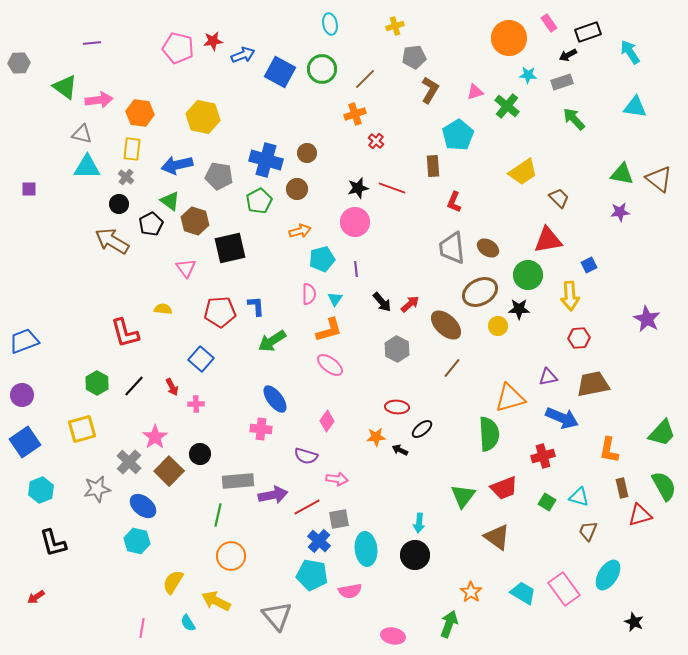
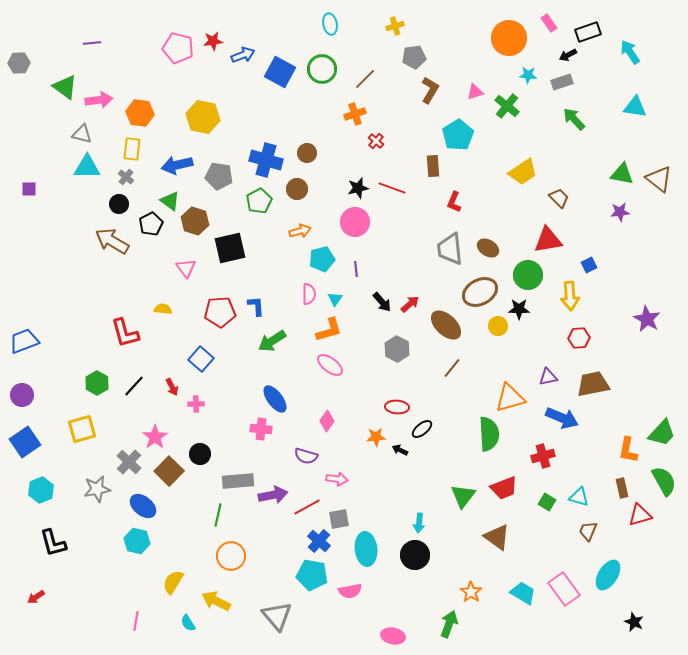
gray trapezoid at (452, 248): moved 2 px left, 1 px down
orange L-shape at (609, 450): moved 19 px right
green semicircle at (664, 486): moved 5 px up
pink line at (142, 628): moved 6 px left, 7 px up
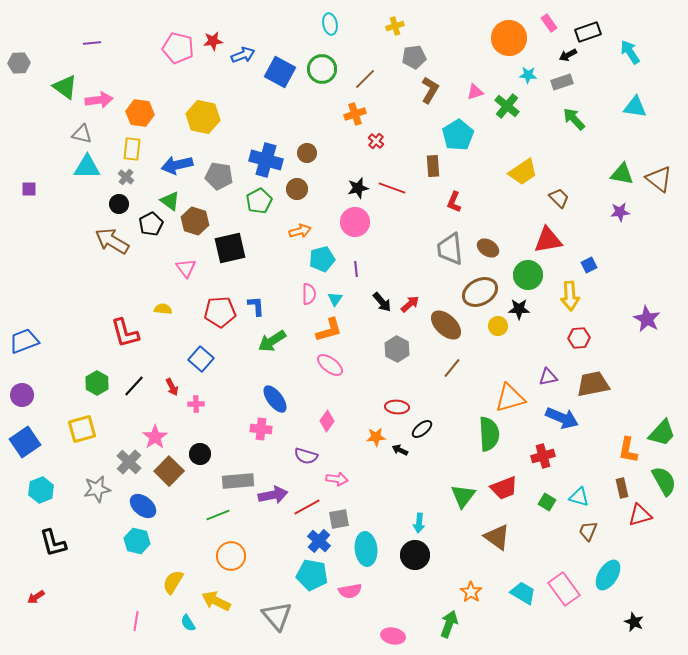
green line at (218, 515): rotated 55 degrees clockwise
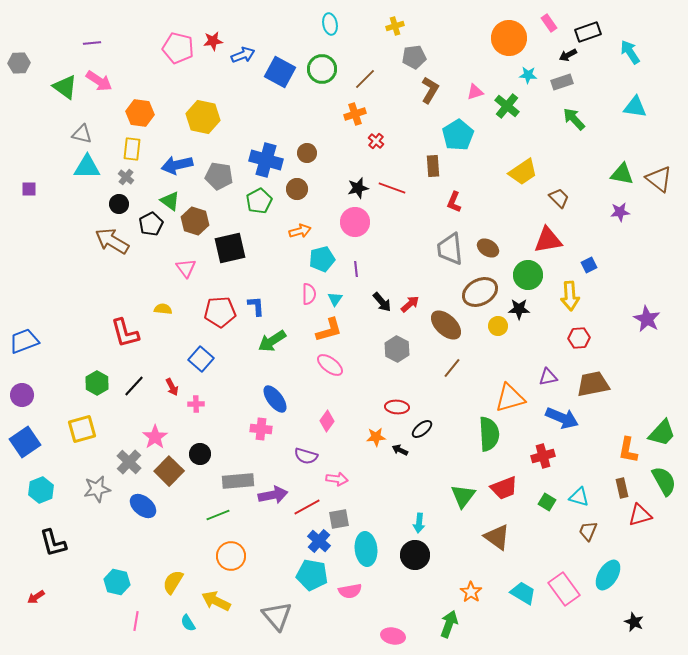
pink arrow at (99, 100): moved 19 px up; rotated 40 degrees clockwise
cyan hexagon at (137, 541): moved 20 px left, 41 px down
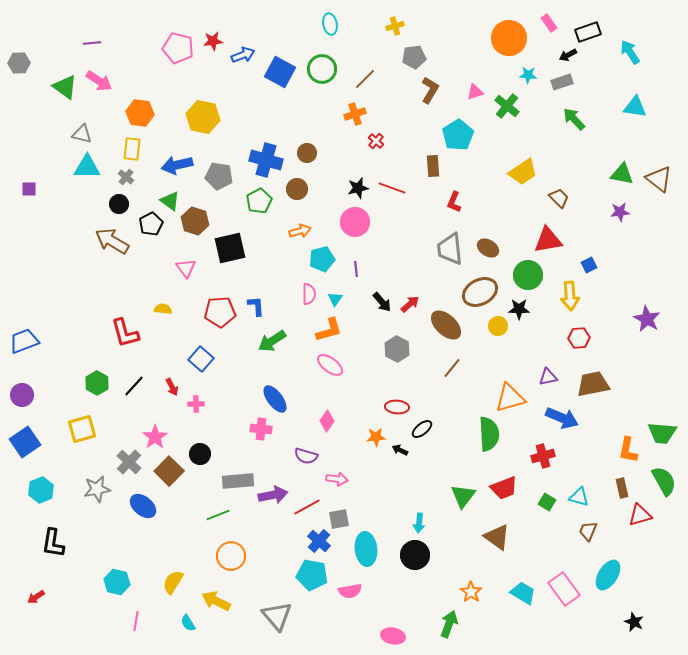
green trapezoid at (662, 433): rotated 52 degrees clockwise
black L-shape at (53, 543): rotated 24 degrees clockwise
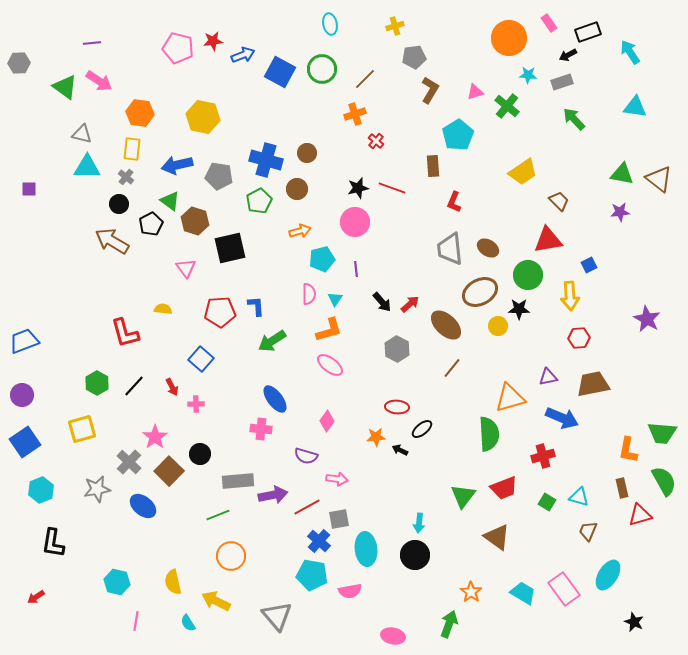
brown trapezoid at (559, 198): moved 3 px down
yellow semicircle at (173, 582): rotated 45 degrees counterclockwise
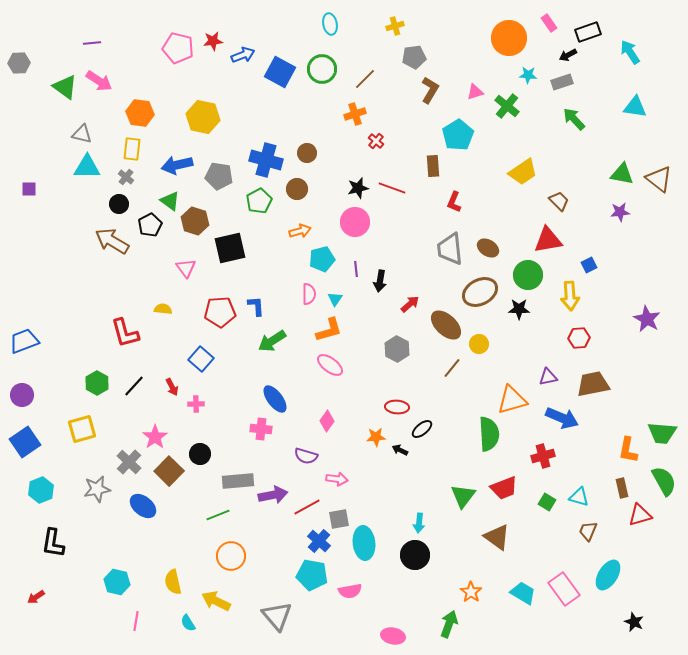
black pentagon at (151, 224): moved 1 px left, 1 px down
black arrow at (382, 302): moved 2 px left, 21 px up; rotated 50 degrees clockwise
yellow circle at (498, 326): moved 19 px left, 18 px down
orange triangle at (510, 398): moved 2 px right, 2 px down
cyan ellipse at (366, 549): moved 2 px left, 6 px up
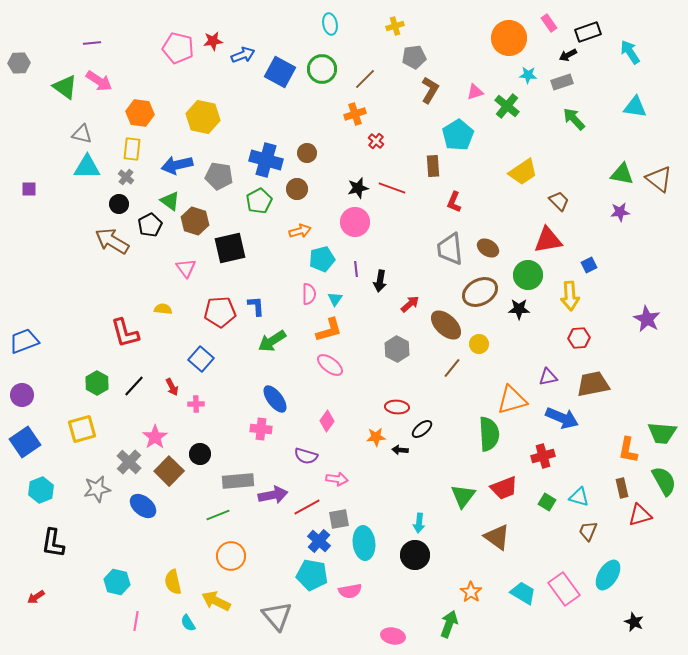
black arrow at (400, 450): rotated 21 degrees counterclockwise
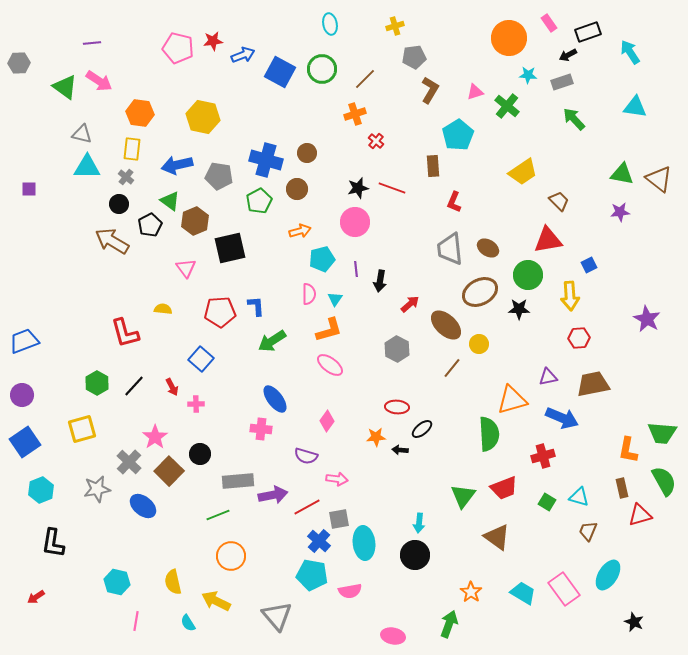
brown hexagon at (195, 221): rotated 20 degrees clockwise
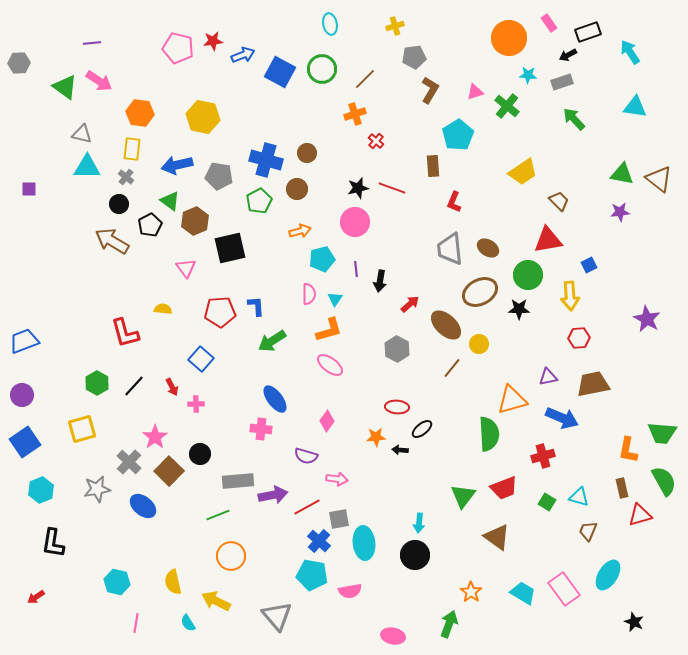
pink line at (136, 621): moved 2 px down
